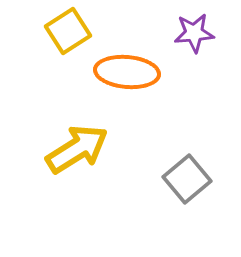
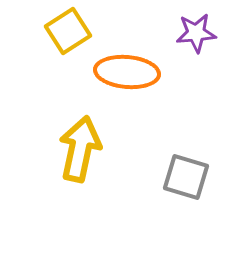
purple star: moved 2 px right
yellow arrow: moved 3 px right; rotated 46 degrees counterclockwise
gray square: moved 1 px left, 2 px up; rotated 33 degrees counterclockwise
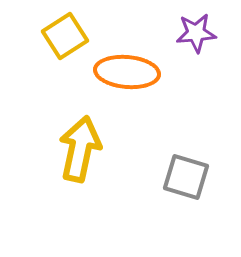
yellow square: moved 3 px left, 5 px down
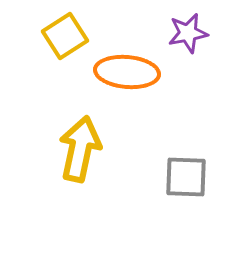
purple star: moved 8 px left; rotated 6 degrees counterclockwise
gray square: rotated 15 degrees counterclockwise
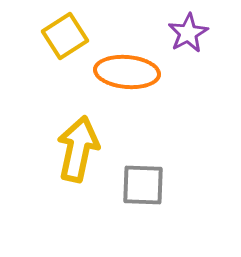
purple star: rotated 18 degrees counterclockwise
yellow arrow: moved 2 px left
gray square: moved 43 px left, 8 px down
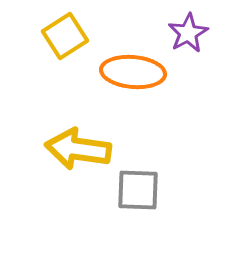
orange ellipse: moved 6 px right
yellow arrow: rotated 94 degrees counterclockwise
gray square: moved 5 px left, 5 px down
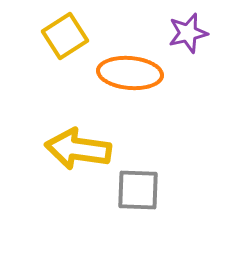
purple star: rotated 15 degrees clockwise
orange ellipse: moved 3 px left, 1 px down
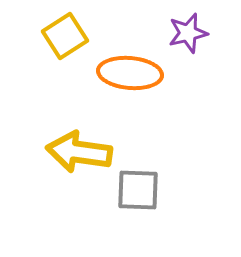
yellow arrow: moved 1 px right, 3 px down
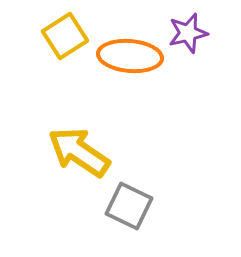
orange ellipse: moved 17 px up
yellow arrow: rotated 26 degrees clockwise
gray square: moved 9 px left, 16 px down; rotated 24 degrees clockwise
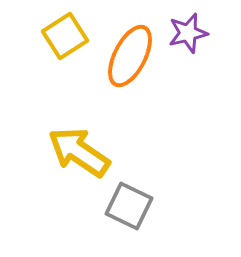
orange ellipse: rotated 68 degrees counterclockwise
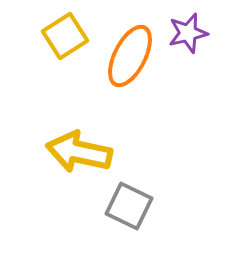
yellow arrow: rotated 22 degrees counterclockwise
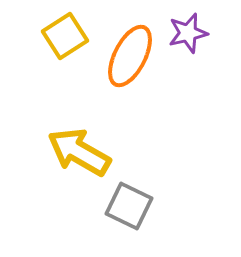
yellow arrow: rotated 18 degrees clockwise
